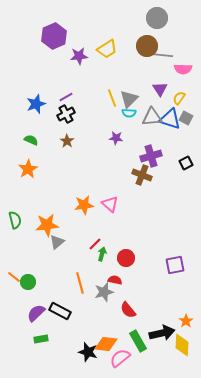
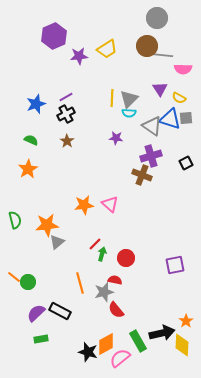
yellow line at (112, 98): rotated 24 degrees clockwise
yellow semicircle at (179, 98): rotated 96 degrees counterclockwise
gray triangle at (152, 117): moved 9 px down; rotated 40 degrees clockwise
gray square at (186, 118): rotated 32 degrees counterclockwise
red semicircle at (128, 310): moved 12 px left
orange diamond at (106, 344): rotated 35 degrees counterclockwise
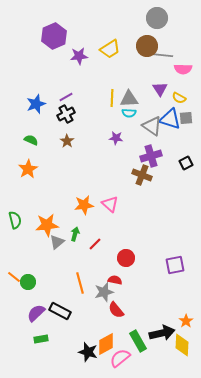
yellow trapezoid at (107, 49): moved 3 px right
gray triangle at (129, 99): rotated 42 degrees clockwise
green arrow at (102, 254): moved 27 px left, 20 px up
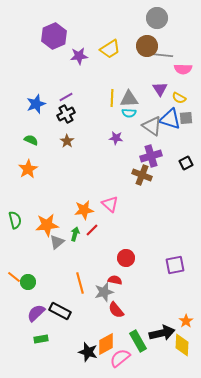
orange star at (84, 205): moved 5 px down
red line at (95, 244): moved 3 px left, 14 px up
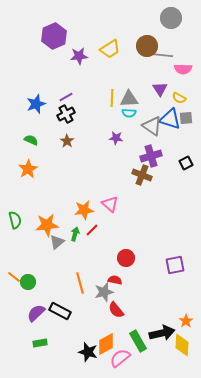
gray circle at (157, 18): moved 14 px right
green rectangle at (41, 339): moved 1 px left, 4 px down
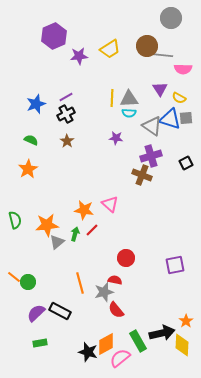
orange star at (84, 210): rotated 18 degrees clockwise
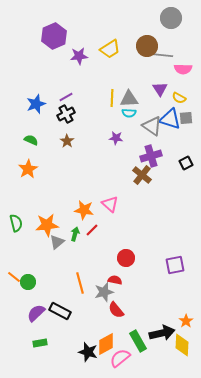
brown cross at (142, 175): rotated 18 degrees clockwise
green semicircle at (15, 220): moved 1 px right, 3 px down
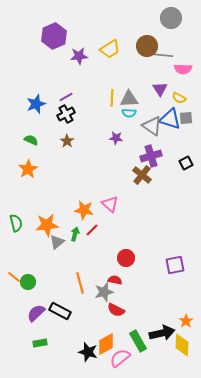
red semicircle at (116, 310): rotated 24 degrees counterclockwise
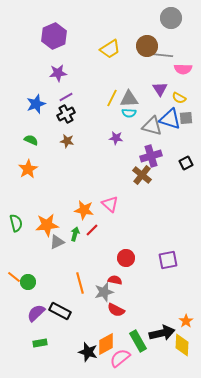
purple star at (79, 56): moved 21 px left, 17 px down
yellow line at (112, 98): rotated 24 degrees clockwise
gray triangle at (152, 126): rotated 20 degrees counterclockwise
brown star at (67, 141): rotated 24 degrees counterclockwise
gray triangle at (57, 242): rotated 14 degrees clockwise
purple square at (175, 265): moved 7 px left, 5 px up
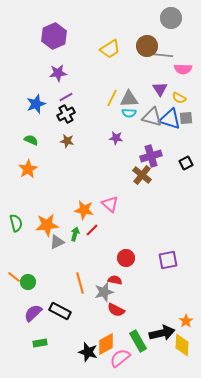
gray triangle at (152, 126): moved 9 px up
purple semicircle at (36, 313): moved 3 px left
